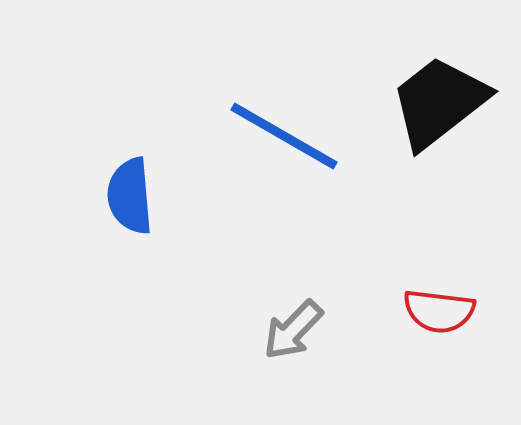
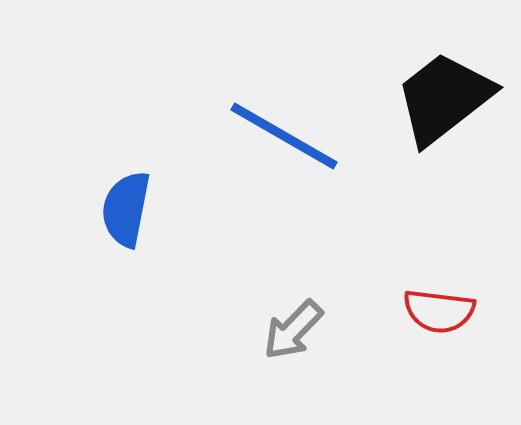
black trapezoid: moved 5 px right, 4 px up
blue semicircle: moved 4 px left, 13 px down; rotated 16 degrees clockwise
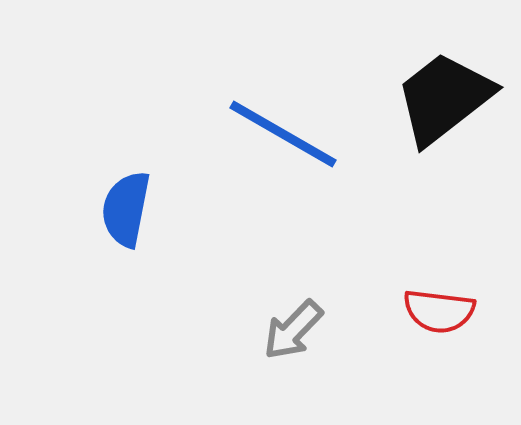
blue line: moved 1 px left, 2 px up
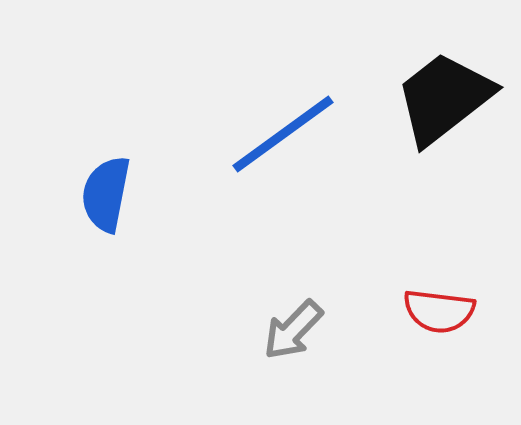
blue line: rotated 66 degrees counterclockwise
blue semicircle: moved 20 px left, 15 px up
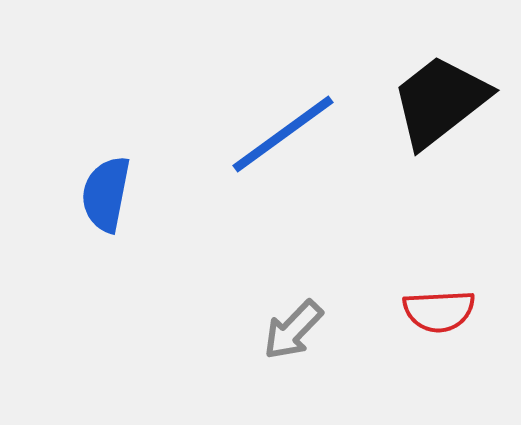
black trapezoid: moved 4 px left, 3 px down
red semicircle: rotated 10 degrees counterclockwise
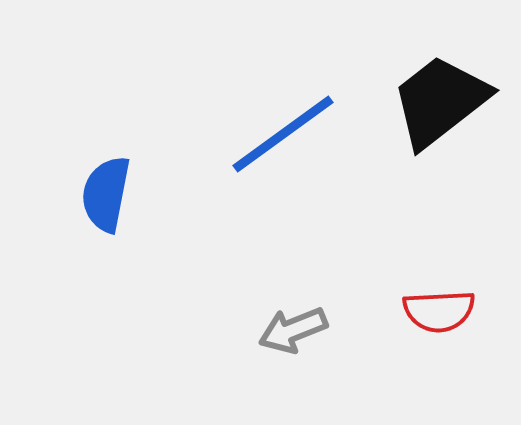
gray arrow: rotated 24 degrees clockwise
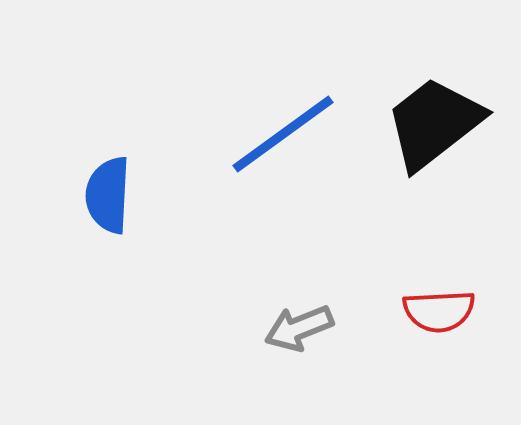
black trapezoid: moved 6 px left, 22 px down
blue semicircle: moved 2 px right, 1 px down; rotated 8 degrees counterclockwise
gray arrow: moved 6 px right, 2 px up
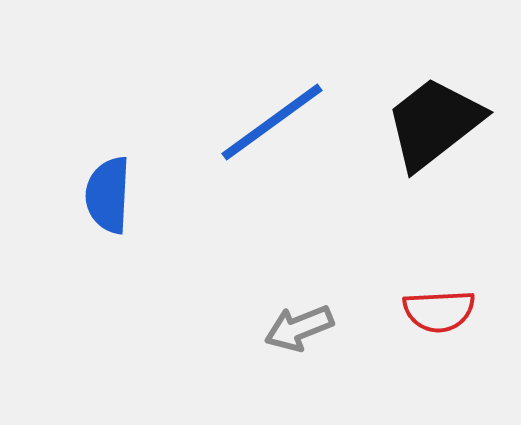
blue line: moved 11 px left, 12 px up
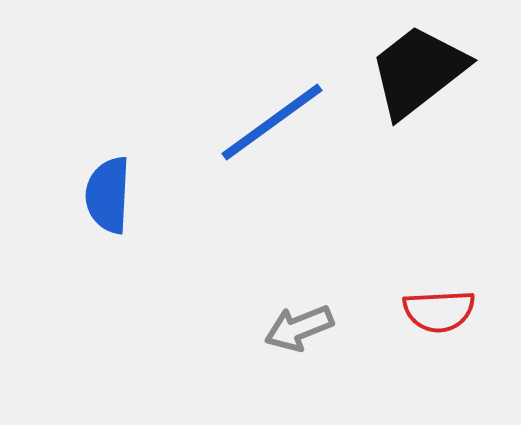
black trapezoid: moved 16 px left, 52 px up
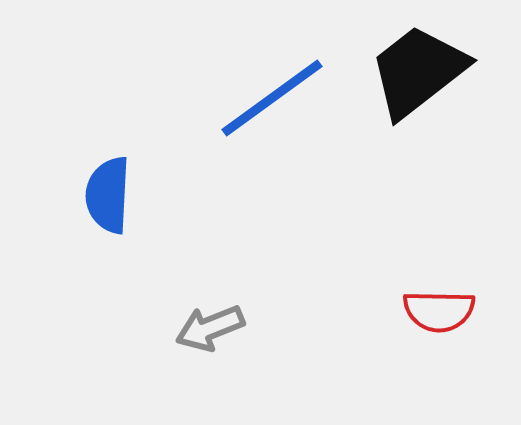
blue line: moved 24 px up
red semicircle: rotated 4 degrees clockwise
gray arrow: moved 89 px left
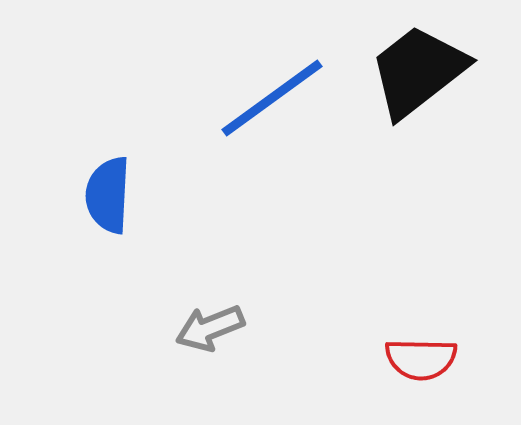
red semicircle: moved 18 px left, 48 px down
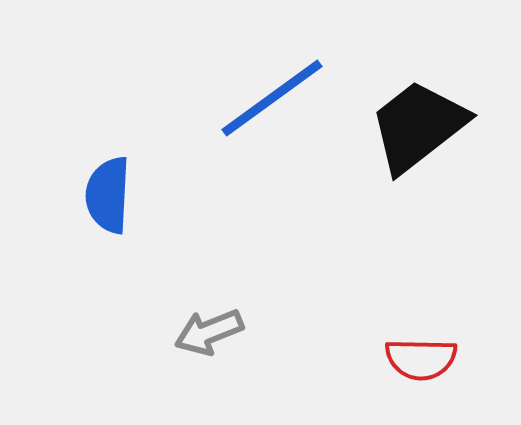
black trapezoid: moved 55 px down
gray arrow: moved 1 px left, 4 px down
